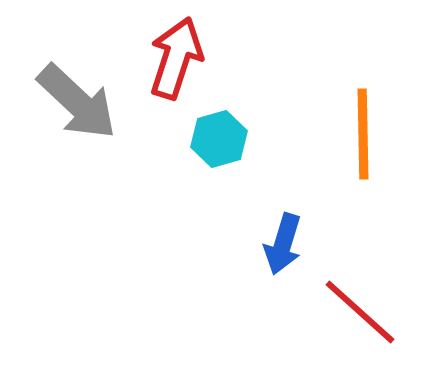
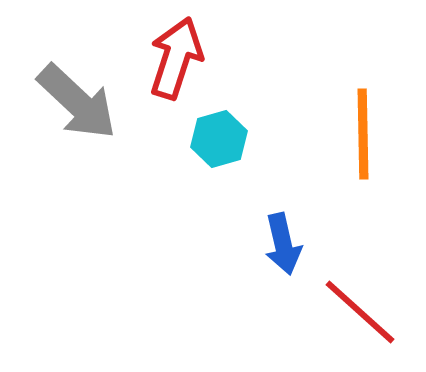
blue arrow: rotated 30 degrees counterclockwise
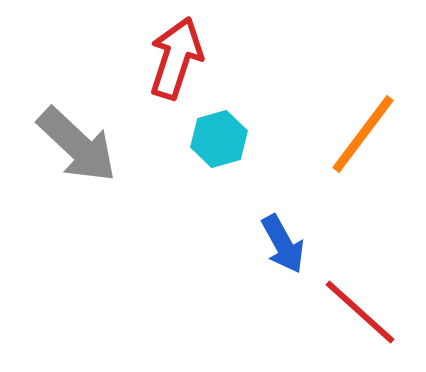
gray arrow: moved 43 px down
orange line: rotated 38 degrees clockwise
blue arrow: rotated 16 degrees counterclockwise
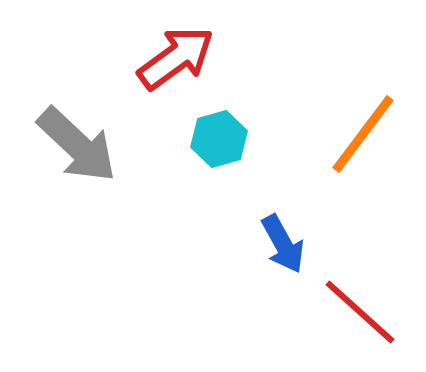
red arrow: rotated 36 degrees clockwise
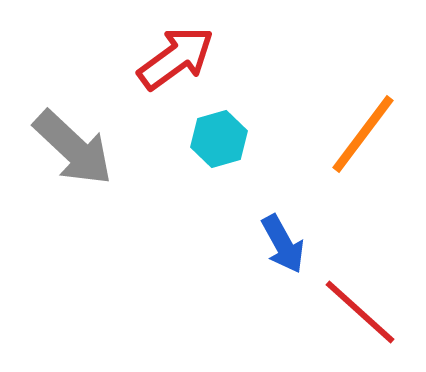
gray arrow: moved 4 px left, 3 px down
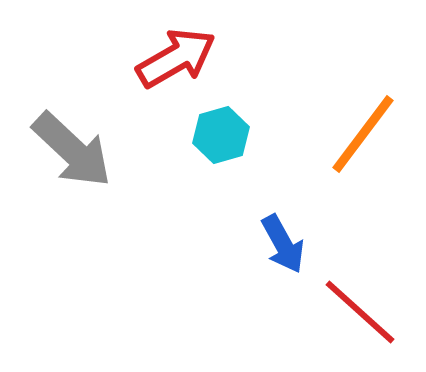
red arrow: rotated 6 degrees clockwise
cyan hexagon: moved 2 px right, 4 px up
gray arrow: moved 1 px left, 2 px down
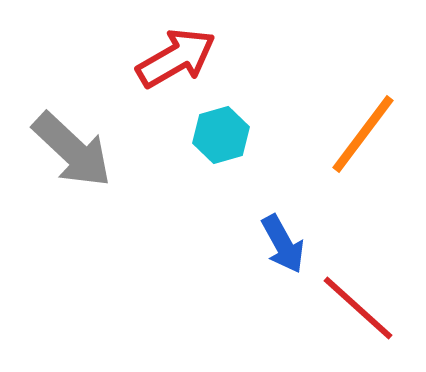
red line: moved 2 px left, 4 px up
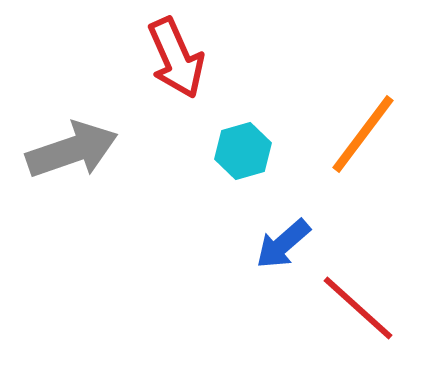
red arrow: rotated 96 degrees clockwise
cyan hexagon: moved 22 px right, 16 px down
gray arrow: rotated 62 degrees counterclockwise
blue arrow: rotated 78 degrees clockwise
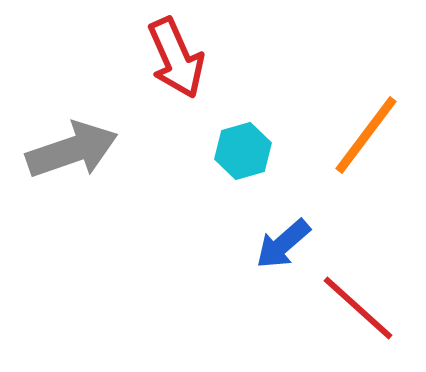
orange line: moved 3 px right, 1 px down
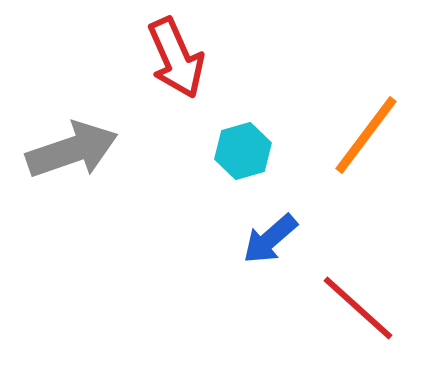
blue arrow: moved 13 px left, 5 px up
